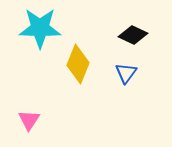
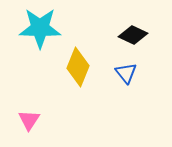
yellow diamond: moved 3 px down
blue triangle: rotated 15 degrees counterclockwise
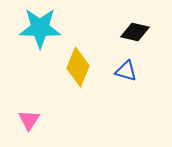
black diamond: moved 2 px right, 3 px up; rotated 12 degrees counterclockwise
blue triangle: moved 2 px up; rotated 35 degrees counterclockwise
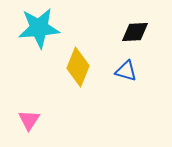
cyan star: moved 1 px left; rotated 6 degrees counterclockwise
black diamond: rotated 16 degrees counterclockwise
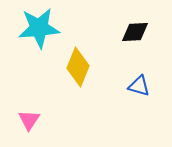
blue triangle: moved 13 px right, 15 px down
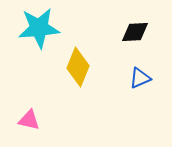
blue triangle: moved 1 px right, 8 px up; rotated 40 degrees counterclockwise
pink triangle: rotated 50 degrees counterclockwise
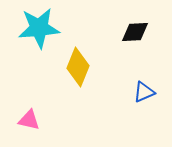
blue triangle: moved 4 px right, 14 px down
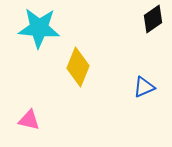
cyan star: rotated 9 degrees clockwise
black diamond: moved 18 px right, 13 px up; rotated 32 degrees counterclockwise
blue triangle: moved 5 px up
